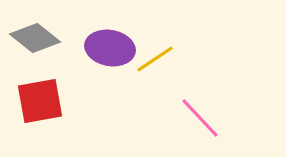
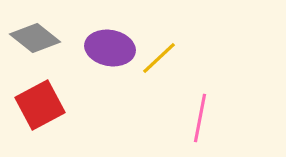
yellow line: moved 4 px right, 1 px up; rotated 9 degrees counterclockwise
red square: moved 4 px down; rotated 18 degrees counterclockwise
pink line: rotated 54 degrees clockwise
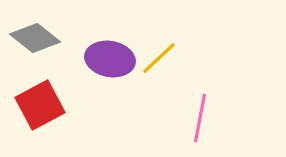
purple ellipse: moved 11 px down
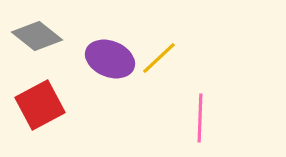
gray diamond: moved 2 px right, 2 px up
purple ellipse: rotated 12 degrees clockwise
pink line: rotated 9 degrees counterclockwise
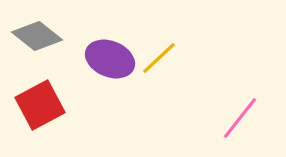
pink line: moved 40 px right; rotated 36 degrees clockwise
